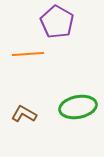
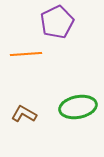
purple pentagon: rotated 16 degrees clockwise
orange line: moved 2 px left
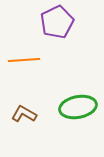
orange line: moved 2 px left, 6 px down
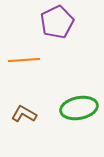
green ellipse: moved 1 px right, 1 px down
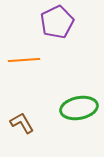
brown L-shape: moved 2 px left, 9 px down; rotated 30 degrees clockwise
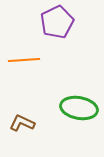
green ellipse: rotated 21 degrees clockwise
brown L-shape: rotated 35 degrees counterclockwise
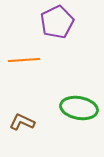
brown L-shape: moved 1 px up
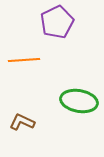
green ellipse: moved 7 px up
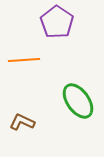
purple pentagon: rotated 12 degrees counterclockwise
green ellipse: moved 1 px left; rotated 45 degrees clockwise
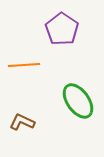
purple pentagon: moved 5 px right, 7 px down
orange line: moved 5 px down
